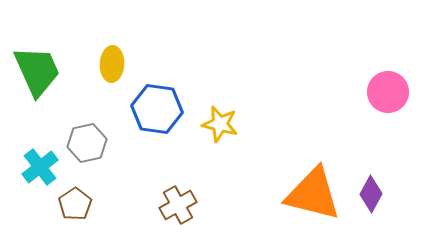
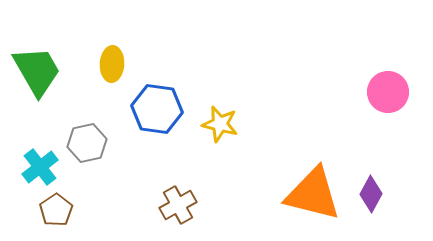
green trapezoid: rotated 6 degrees counterclockwise
brown pentagon: moved 19 px left, 6 px down
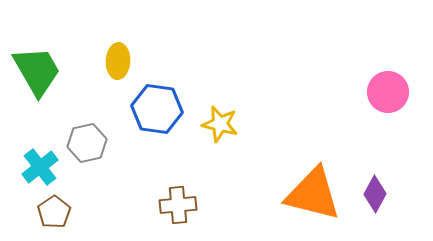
yellow ellipse: moved 6 px right, 3 px up
purple diamond: moved 4 px right
brown cross: rotated 24 degrees clockwise
brown pentagon: moved 2 px left, 2 px down
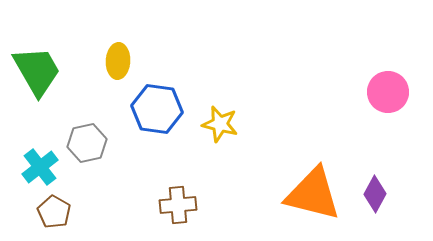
brown pentagon: rotated 8 degrees counterclockwise
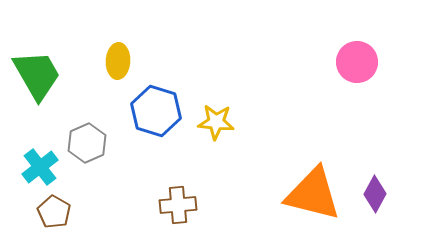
green trapezoid: moved 4 px down
pink circle: moved 31 px left, 30 px up
blue hexagon: moved 1 px left, 2 px down; rotated 9 degrees clockwise
yellow star: moved 4 px left, 2 px up; rotated 9 degrees counterclockwise
gray hexagon: rotated 12 degrees counterclockwise
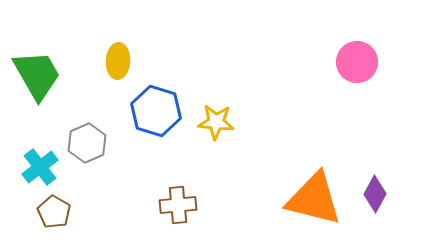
orange triangle: moved 1 px right, 5 px down
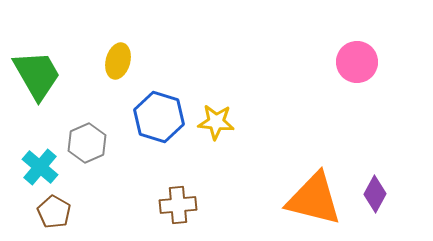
yellow ellipse: rotated 12 degrees clockwise
blue hexagon: moved 3 px right, 6 px down
cyan cross: rotated 12 degrees counterclockwise
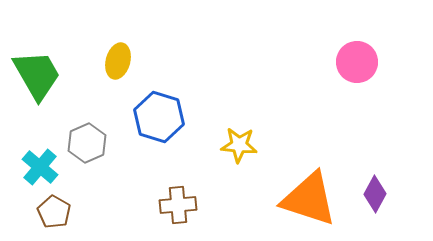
yellow star: moved 23 px right, 23 px down
orange triangle: moved 5 px left; rotated 4 degrees clockwise
